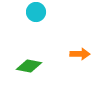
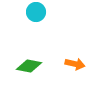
orange arrow: moved 5 px left, 10 px down; rotated 12 degrees clockwise
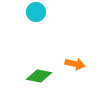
green diamond: moved 10 px right, 10 px down
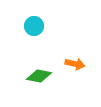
cyan circle: moved 2 px left, 14 px down
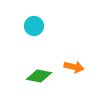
orange arrow: moved 1 px left, 3 px down
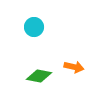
cyan circle: moved 1 px down
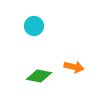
cyan circle: moved 1 px up
